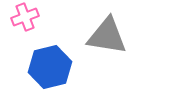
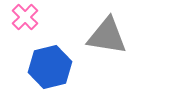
pink cross: rotated 24 degrees counterclockwise
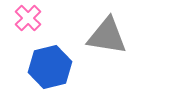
pink cross: moved 3 px right, 1 px down
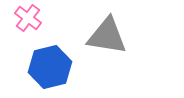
pink cross: rotated 8 degrees counterclockwise
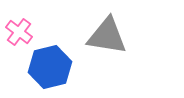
pink cross: moved 9 px left, 14 px down
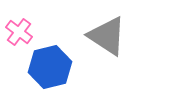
gray triangle: rotated 24 degrees clockwise
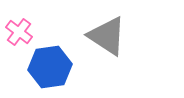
blue hexagon: rotated 6 degrees clockwise
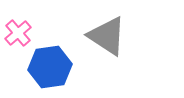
pink cross: moved 1 px left, 1 px down; rotated 12 degrees clockwise
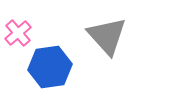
gray triangle: rotated 15 degrees clockwise
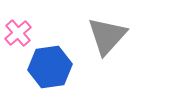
gray triangle: rotated 24 degrees clockwise
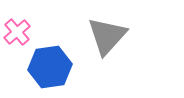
pink cross: moved 1 px left, 1 px up
